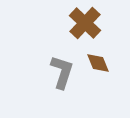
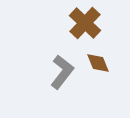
gray L-shape: rotated 20 degrees clockwise
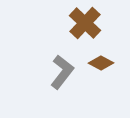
brown diamond: moved 3 px right; rotated 40 degrees counterclockwise
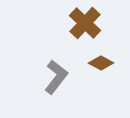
gray L-shape: moved 6 px left, 5 px down
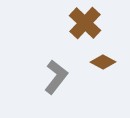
brown diamond: moved 2 px right, 1 px up
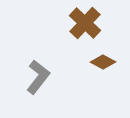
gray L-shape: moved 18 px left
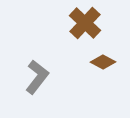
gray L-shape: moved 1 px left
